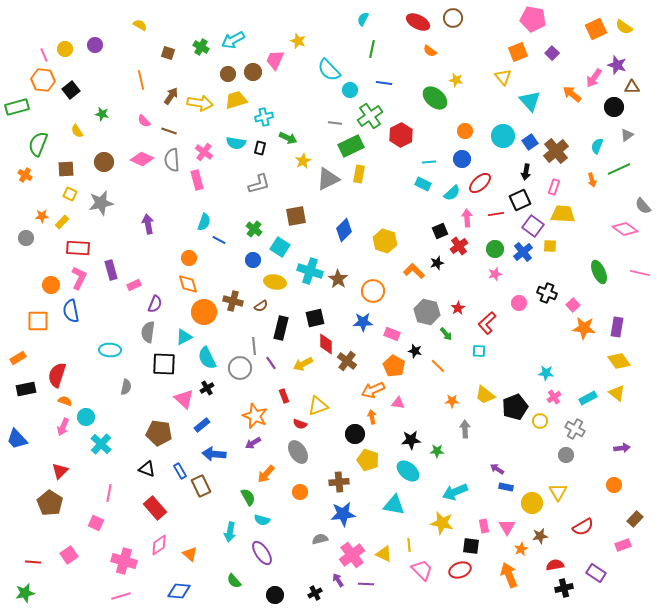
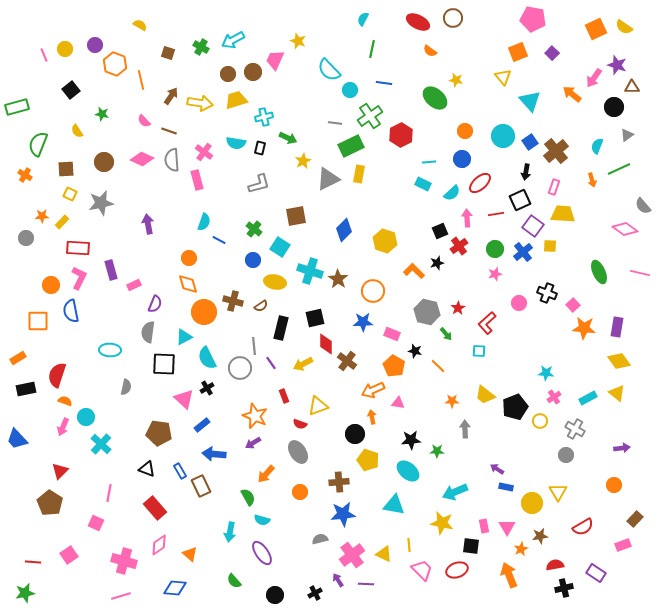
orange hexagon at (43, 80): moved 72 px right, 16 px up; rotated 15 degrees clockwise
red ellipse at (460, 570): moved 3 px left
blue diamond at (179, 591): moved 4 px left, 3 px up
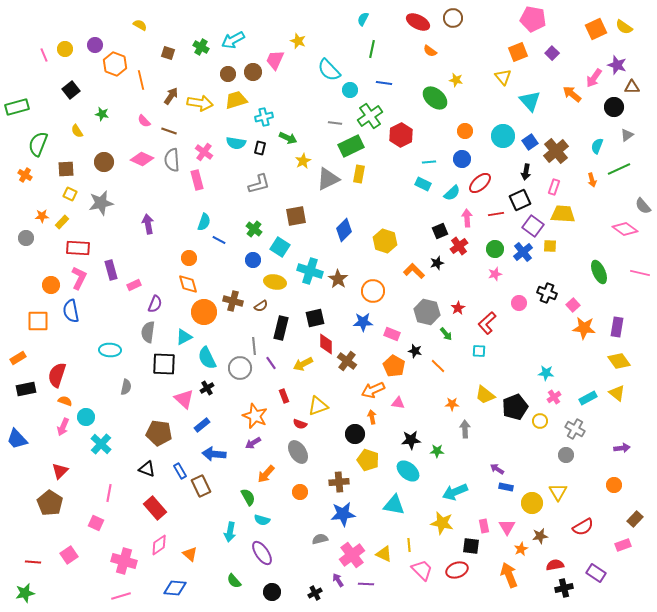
orange star at (452, 401): moved 3 px down
black circle at (275, 595): moved 3 px left, 3 px up
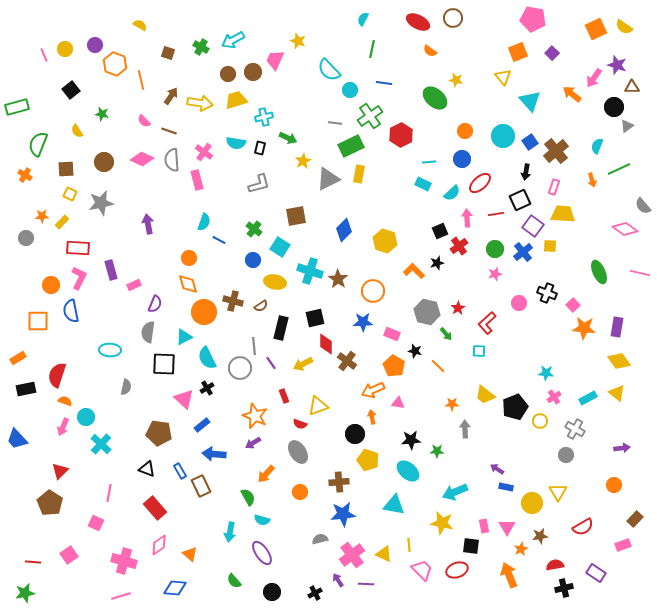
gray triangle at (627, 135): moved 9 px up
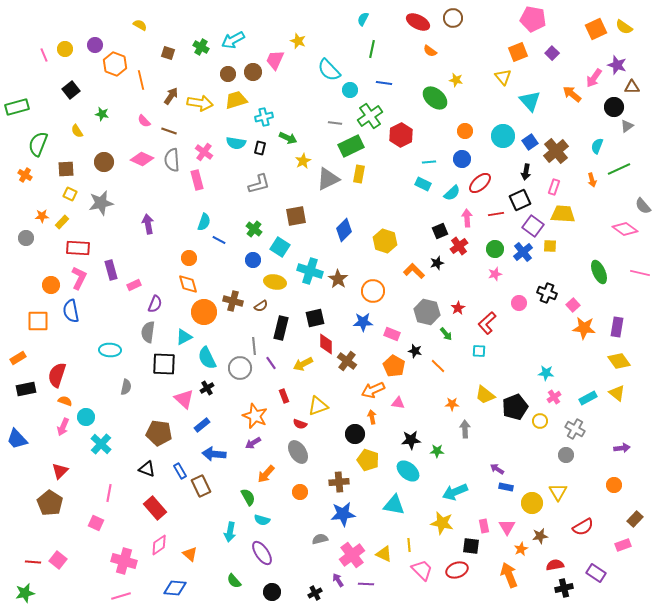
pink square at (69, 555): moved 11 px left, 5 px down; rotated 18 degrees counterclockwise
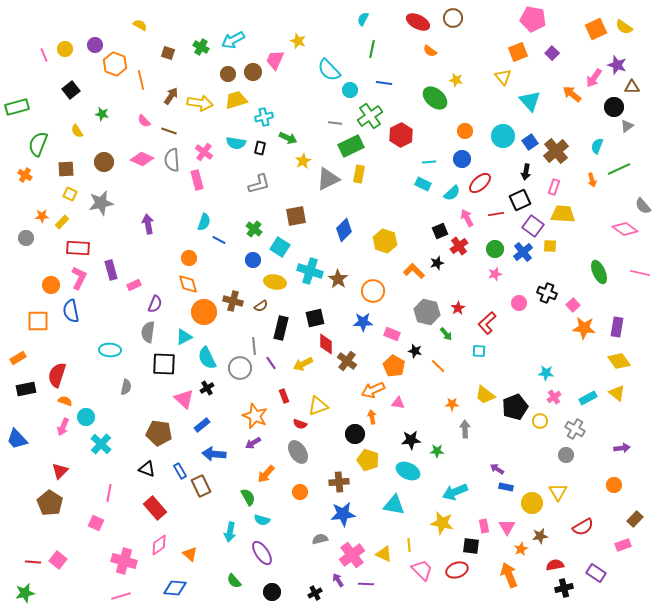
pink arrow at (467, 218): rotated 24 degrees counterclockwise
cyan ellipse at (408, 471): rotated 15 degrees counterclockwise
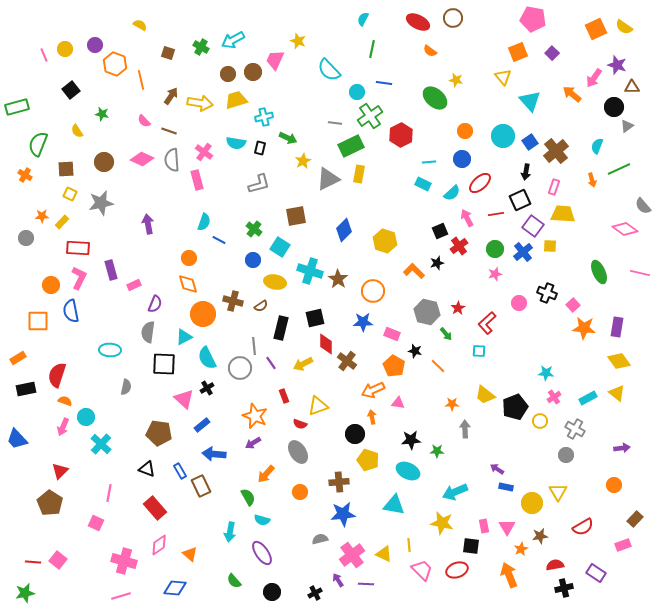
cyan circle at (350, 90): moved 7 px right, 2 px down
orange circle at (204, 312): moved 1 px left, 2 px down
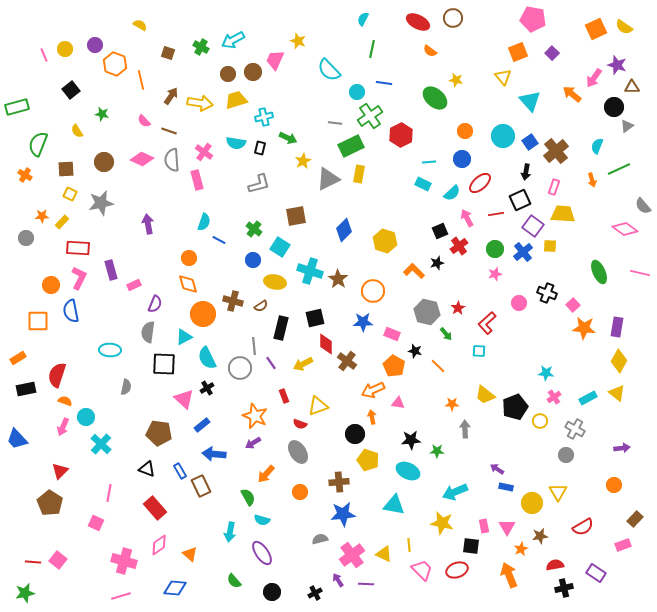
yellow diamond at (619, 361): rotated 65 degrees clockwise
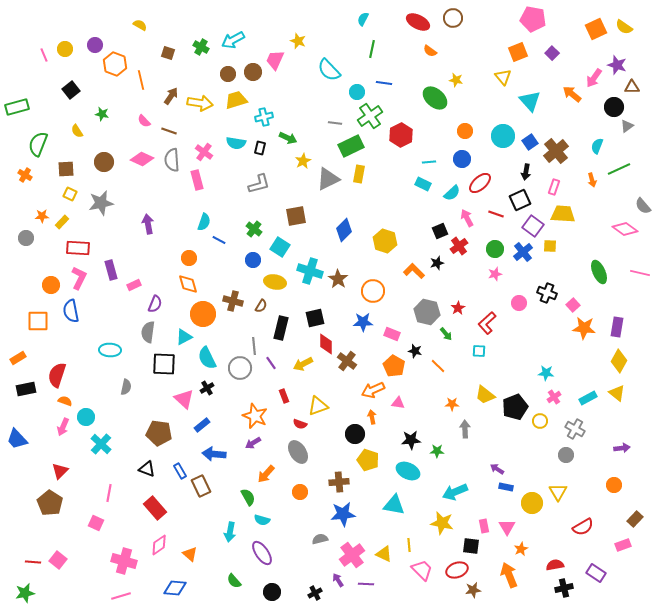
red line at (496, 214): rotated 28 degrees clockwise
brown semicircle at (261, 306): rotated 24 degrees counterclockwise
brown star at (540, 536): moved 67 px left, 54 px down
